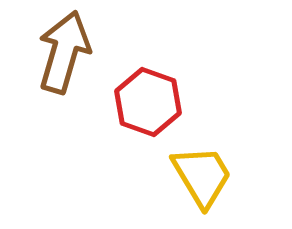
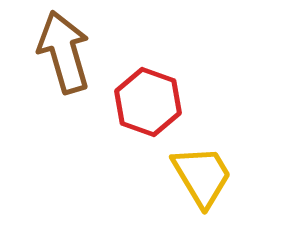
brown arrow: rotated 32 degrees counterclockwise
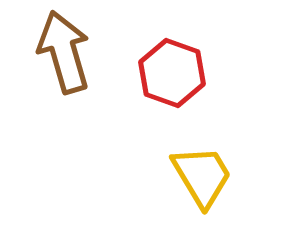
red hexagon: moved 24 px right, 29 px up
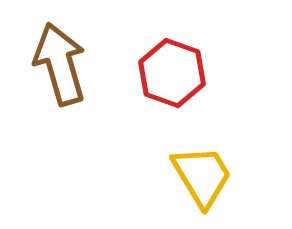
brown arrow: moved 4 px left, 12 px down
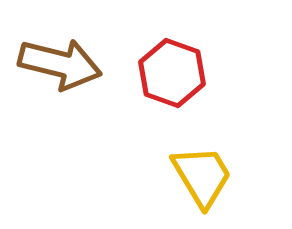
brown arrow: rotated 120 degrees clockwise
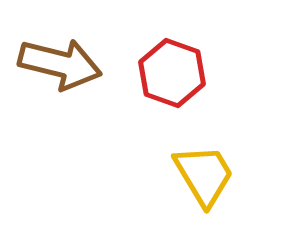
yellow trapezoid: moved 2 px right, 1 px up
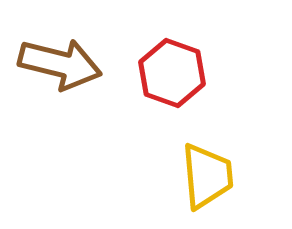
yellow trapezoid: moved 3 px right, 1 px down; rotated 26 degrees clockwise
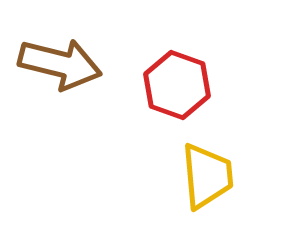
red hexagon: moved 5 px right, 12 px down
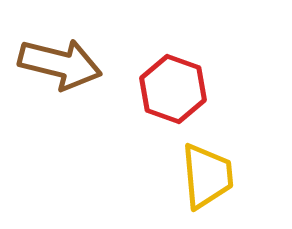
red hexagon: moved 4 px left, 4 px down
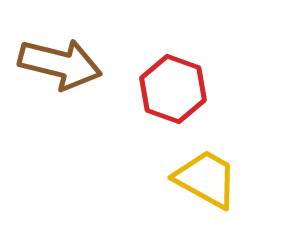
yellow trapezoid: moved 1 px left, 3 px down; rotated 56 degrees counterclockwise
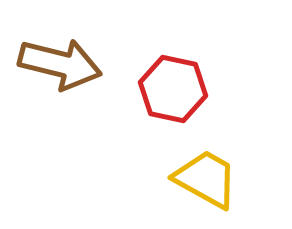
red hexagon: rotated 8 degrees counterclockwise
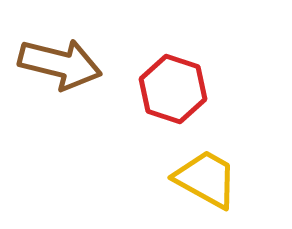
red hexagon: rotated 6 degrees clockwise
